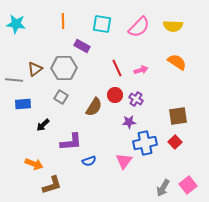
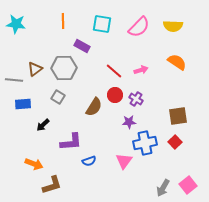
red line: moved 3 px left, 3 px down; rotated 24 degrees counterclockwise
gray square: moved 3 px left
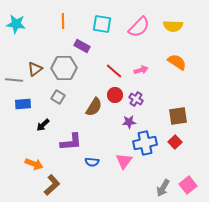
blue semicircle: moved 3 px right, 1 px down; rotated 24 degrees clockwise
brown L-shape: rotated 25 degrees counterclockwise
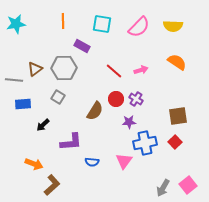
cyan star: rotated 18 degrees counterclockwise
red circle: moved 1 px right, 4 px down
brown semicircle: moved 1 px right, 4 px down
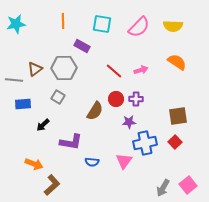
purple cross: rotated 32 degrees counterclockwise
purple L-shape: rotated 15 degrees clockwise
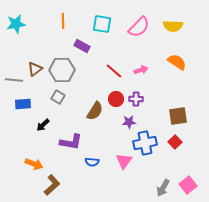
gray hexagon: moved 2 px left, 2 px down
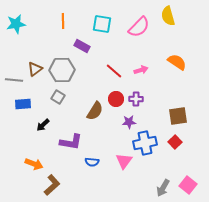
yellow semicircle: moved 5 px left, 10 px up; rotated 72 degrees clockwise
pink square: rotated 12 degrees counterclockwise
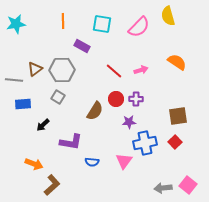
gray arrow: rotated 54 degrees clockwise
